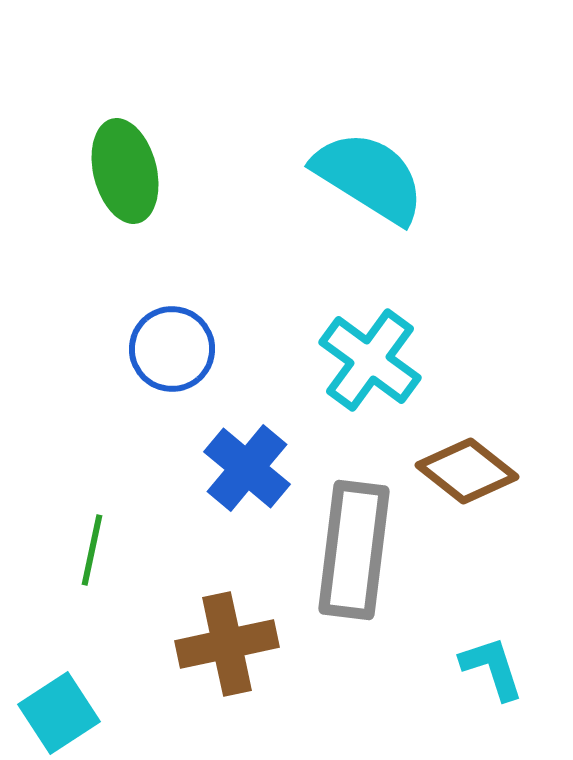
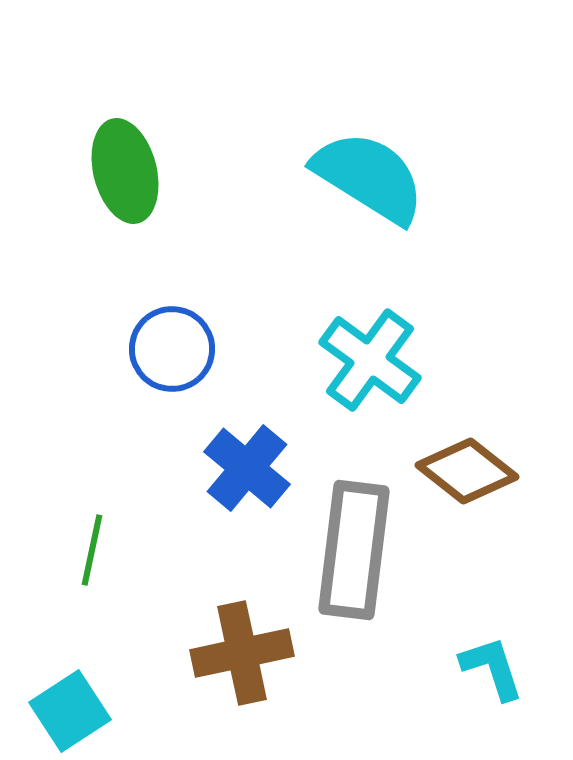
brown cross: moved 15 px right, 9 px down
cyan square: moved 11 px right, 2 px up
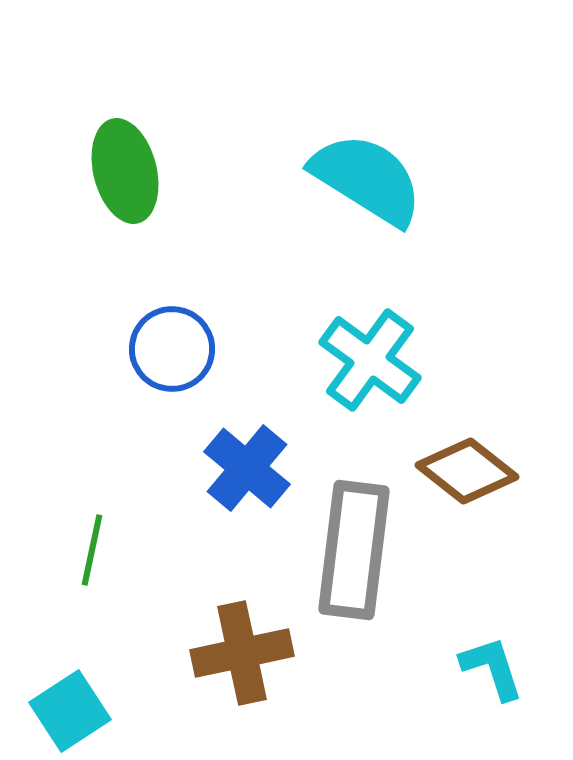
cyan semicircle: moved 2 px left, 2 px down
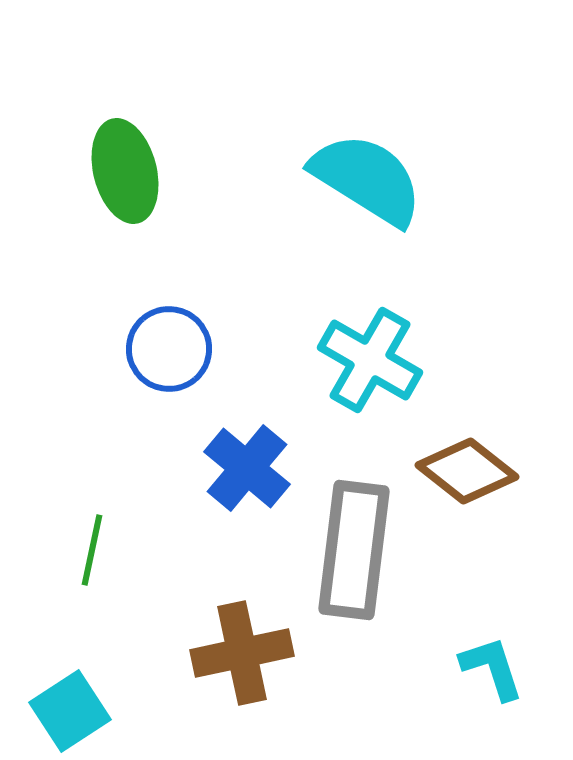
blue circle: moved 3 px left
cyan cross: rotated 6 degrees counterclockwise
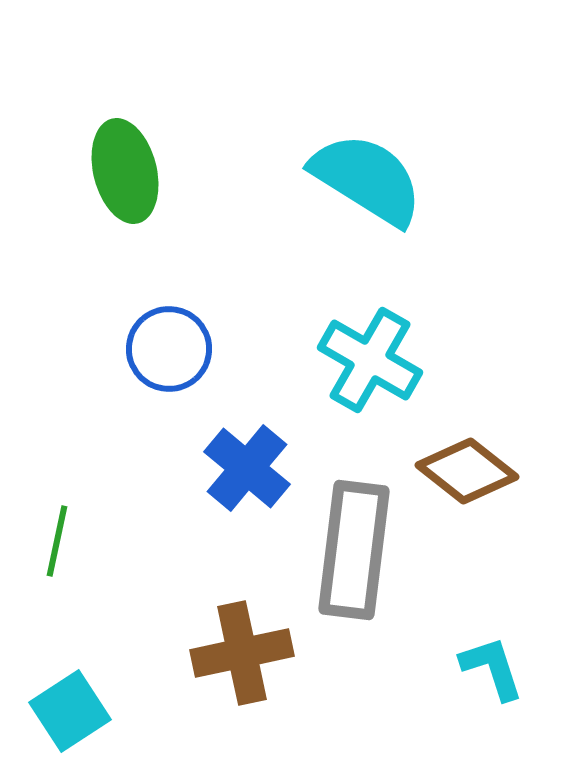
green line: moved 35 px left, 9 px up
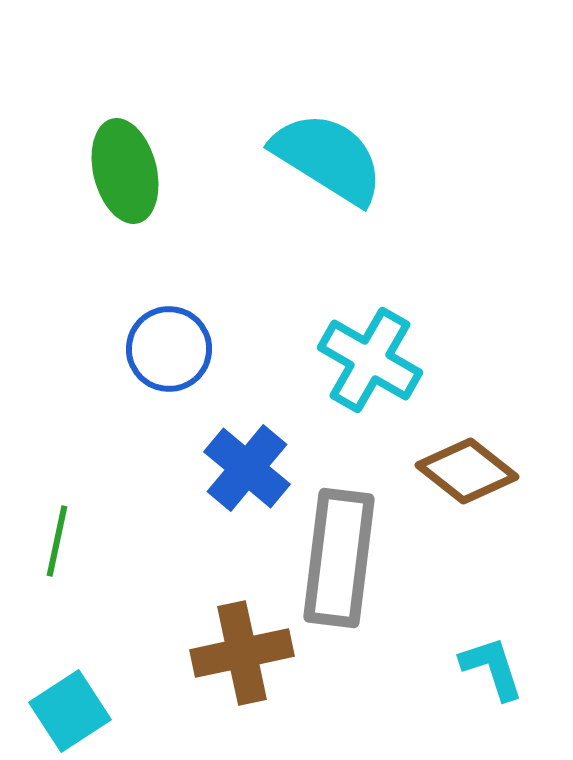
cyan semicircle: moved 39 px left, 21 px up
gray rectangle: moved 15 px left, 8 px down
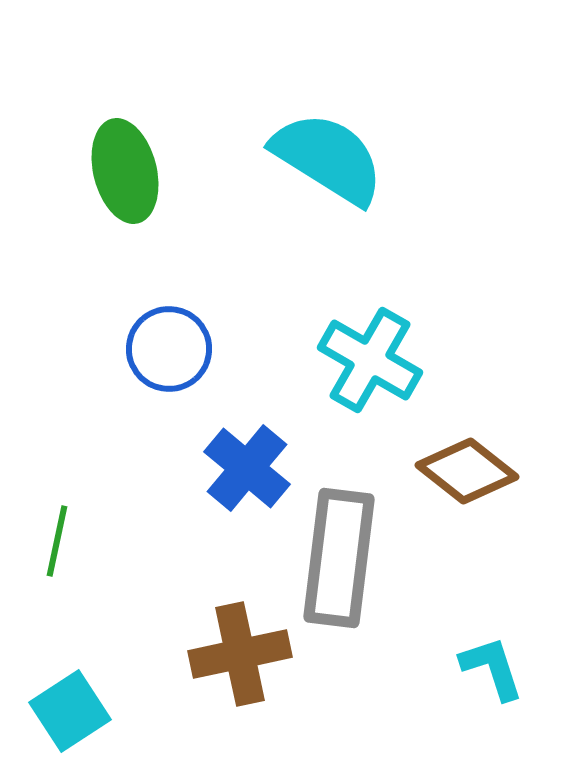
brown cross: moved 2 px left, 1 px down
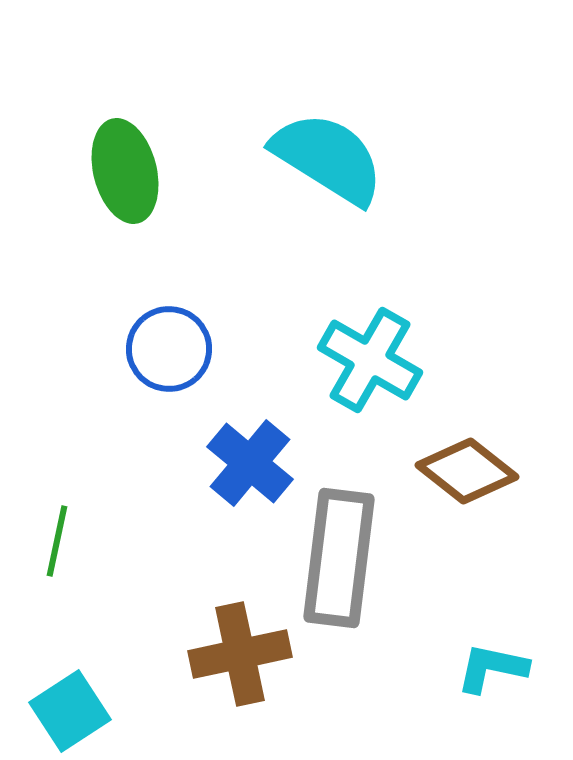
blue cross: moved 3 px right, 5 px up
cyan L-shape: rotated 60 degrees counterclockwise
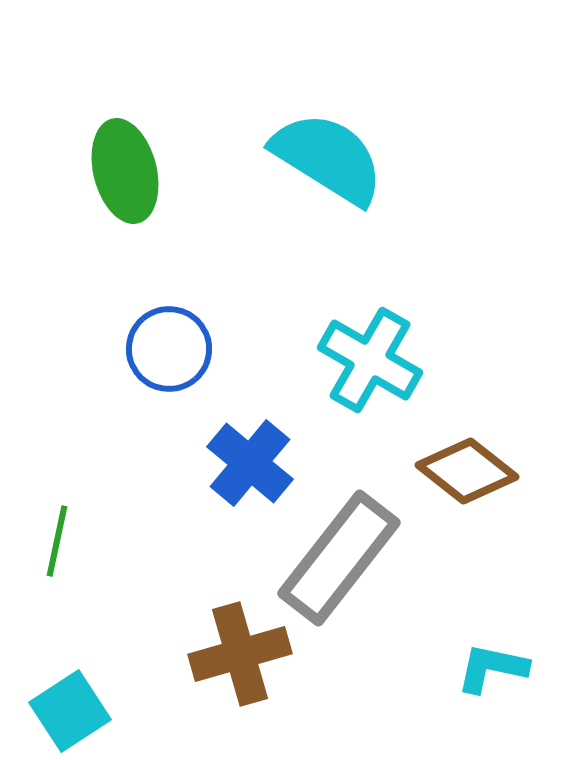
gray rectangle: rotated 31 degrees clockwise
brown cross: rotated 4 degrees counterclockwise
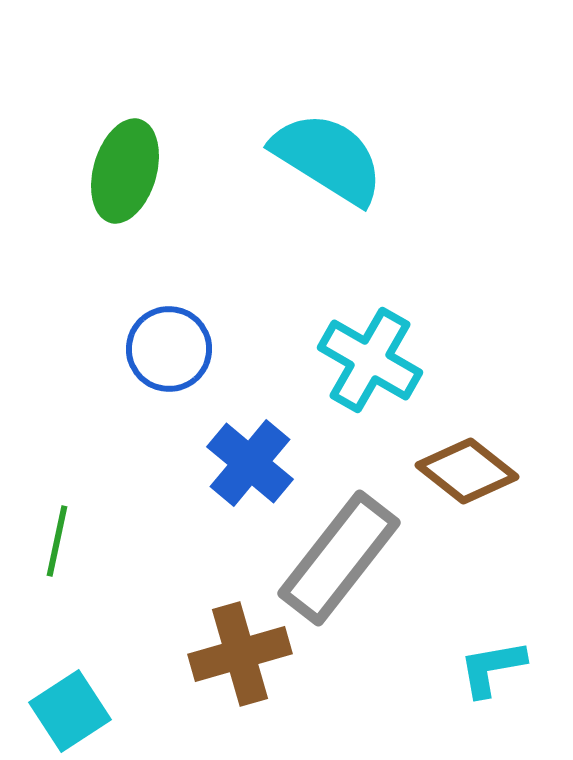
green ellipse: rotated 30 degrees clockwise
cyan L-shape: rotated 22 degrees counterclockwise
